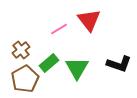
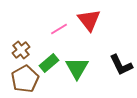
black L-shape: moved 2 px right, 1 px down; rotated 45 degrees clockwise
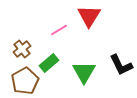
red triangle: moved 4 px up; rotated 10 degrees clockwise
pink line: moved 1 px down
brown cross: moved 1 px right, 1 px up
green triangle: moved 7 px right, 4 px down
brown pentagon: moved 2 px down
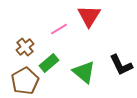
pink line: moved 1 px up
brown cross: moved 3 px right, 2 px up
green triangle: rotated 20 degrees counterclockwise
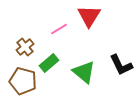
brown pentagon: moved 2 px left; rotated 28 degrees counterclockwise
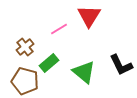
brown pentagon: moved 2 px right
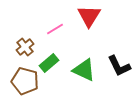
pink line: moved 4 px left
black L-shape: moved 2 px left, 1 px down
green triangle: moved 2 px up; rotated 15 degrees counterclockwise
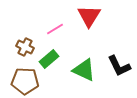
brown cross: rotated 24 degrees counterclockwise
green rectangle: moved 4 px up
brown pentagon: rotated 12 degrees counterclockwise
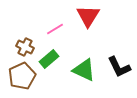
red triangle: moved 1 px left
black L-shape: moved 1 px down
brown pentagon: moved 3 px left, 5 px up; rotated 28 degrees counterclockwise
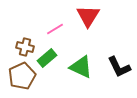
brown cross: rotated 12 degrees counterclockwise
green rectangle: moved 2 px left, 1 px up
green triangle: moved 3 px left, 3 px up
